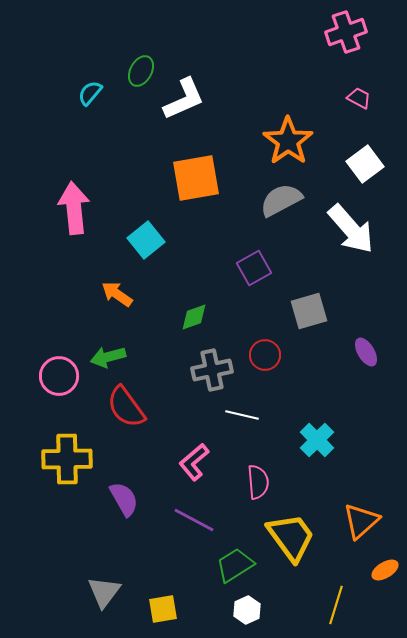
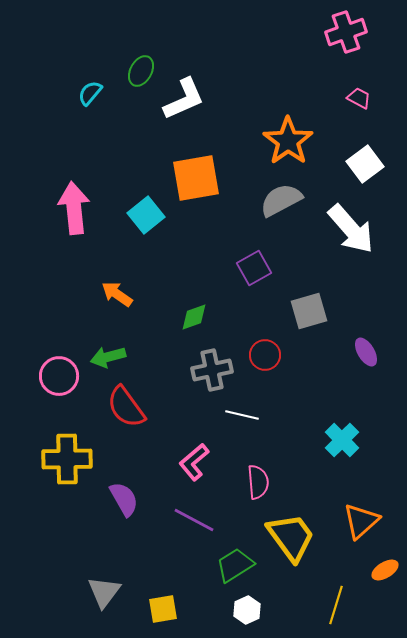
cyan square: moved 25 px up
cyan cross: moved 25 px right
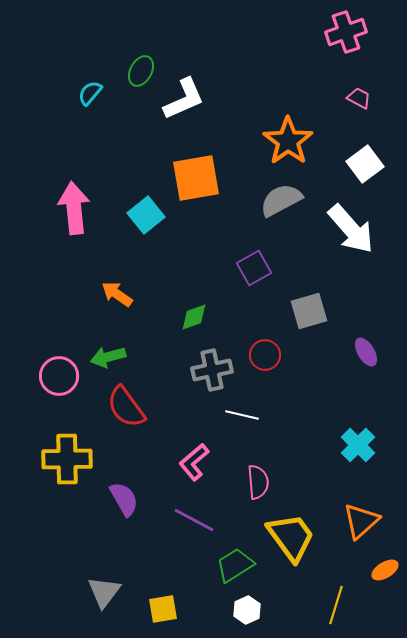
cyan cross: moved 16 px right, 5 px down
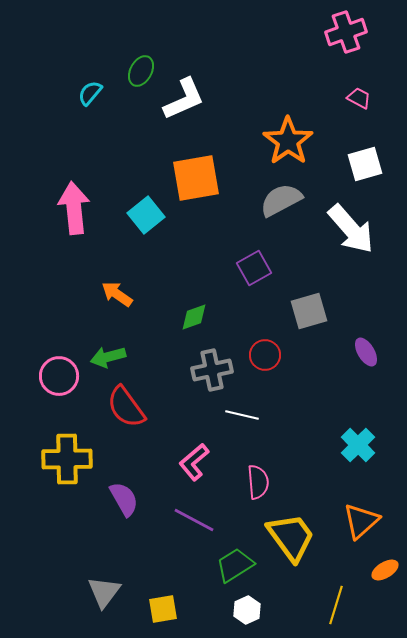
white square: rotated 21 degrees clockwise
